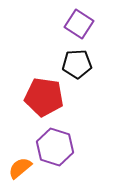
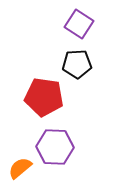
purple hexagon: rotated 15 degrees counterclockwise
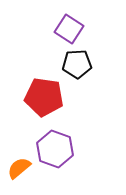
purple square: moved 10 px left, 5 px down
purple hexagon: moved 2 px down; rotated 18 degrees clockwise
orange semicircle: moved 1 px left
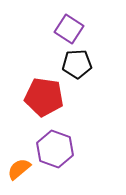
orange semicircle: moved 1 px down
